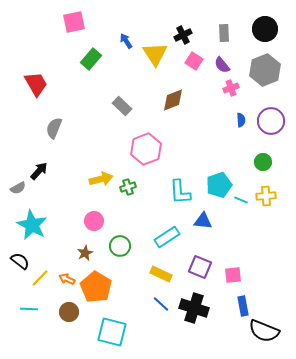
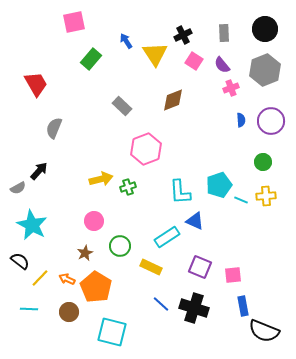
blue triangle at (203, 221): moved 8 px left; rotated 18 degrees clockwise
yellow rectangle at (161, 274): moved 10 px left, 7 px up
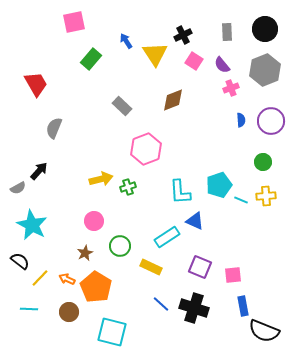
gray rectangle at (224, 33): moved 3 px right, 1 px up
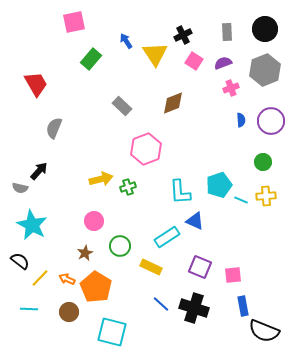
purple semicircle at (222, 65): moved 1 px right, 2 px up; rotated 108 degrees clockwise
brown diamond at (173, 100): moved 3 px down
gray semicircle at (18, 188): moved 2 px right; rotated 42 degrees clockwise
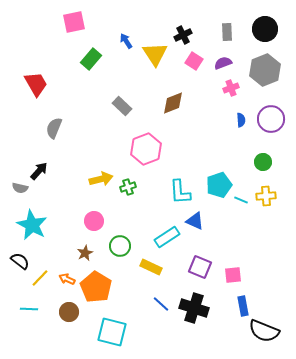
purple circle at (271, 121): moved 2 px up
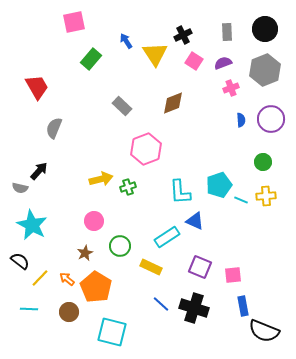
red trapezoid at (36, 84): moved 1 px right, 3 px down
orange arrow at (67, 279): rotated 14 degrees clockwise
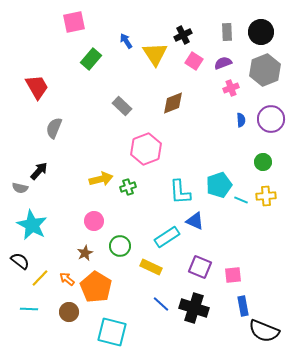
black circle at (265, 29): moved 4 px left, 3 px down
